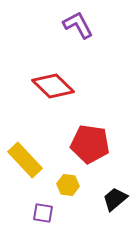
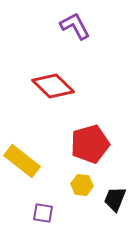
purple L-shape: moved 3 px left, 1 px down
red pentagon: rotated 24 degrees counterclockwise
yellow rectangle: moved 3 px left, 1 px down; rotated 9 degrees counterclockwise
yellow hexagon: moved 14 px right
black trapezoid: rotated 28 degrees counterclockwise
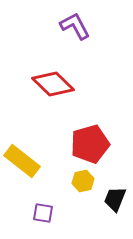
red diamond: moved 2 px up
yellow hexagon: moved 1 px right, 4 px up; rotated 20 degrees counterclockwise
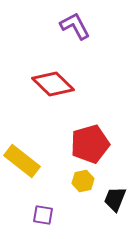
purple square: moved 2 px down
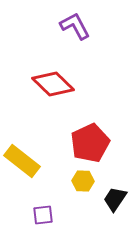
red pentagon: moved 1 px up; rotated 9 degrees counterclockwise
yellow hexagon: rotated 15 degrees clockwise
black trapezoid: rotated 12 degrees clockwise
purple square: rotated 15 degrees counterclockwise
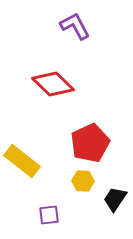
purple square: moved 6 px right
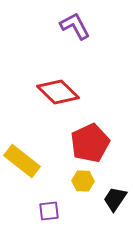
red diamond: moved 5 px right, 8 px down
purple square: moved 4 px up
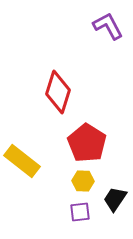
purple L-shape: moved 33 px right
red diamond: rotated 63 degrees clockwise
red pentagon: moved 3 px left; rotated 15 degrees counterclockwise
purple square: moved 31 px right, 1 px down
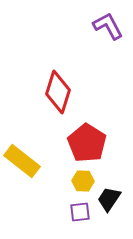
black trapezoid: moved 6 px left
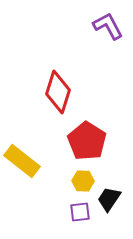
red pentagon: moved 2 px up
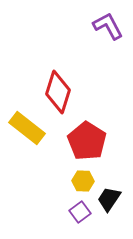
yellow rectangle: moved 5 px right, 33 px up
purple square: rotated 30 degrees counterclockwise
